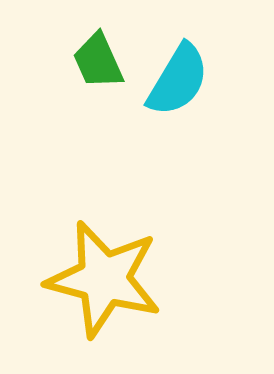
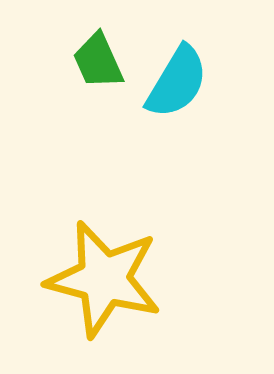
cyan semicircle: moved 1 px left, 2 px down
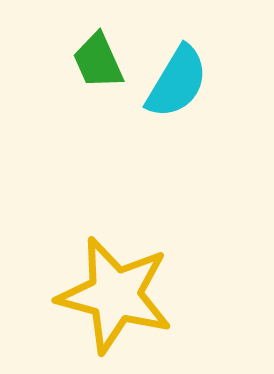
yellow star: moved 11 px right, 16 px down
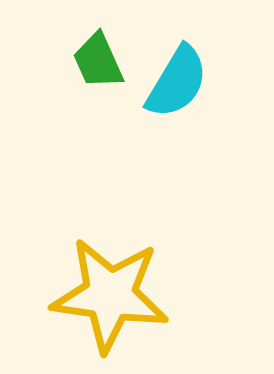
yellow star: moved 5 px left; rotated 7 degrees counterclockwise
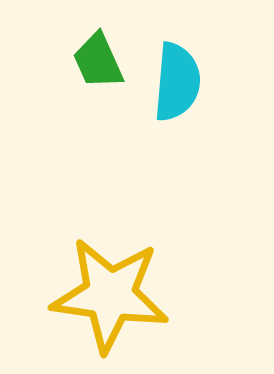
cyan semicircle: rotated 26 degrees counterclockwise
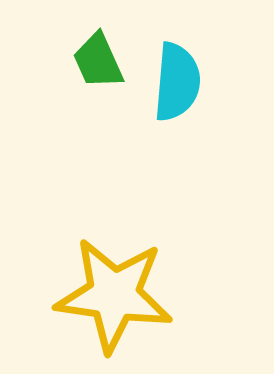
yellow star: moved 4 px right
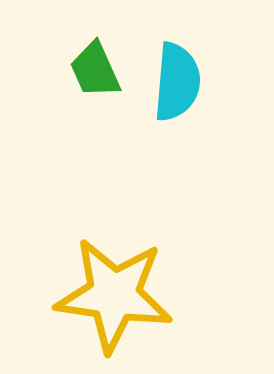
green trapezoid: moved 3 px left, 9 px down
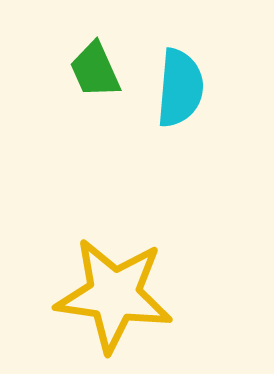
cyan semicircle: moved 3 px right, 6 px down
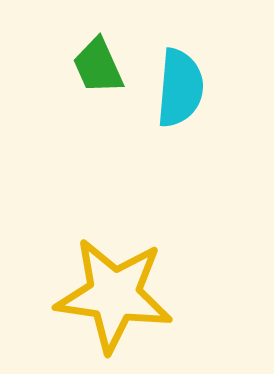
green trapezoid: moved 3 px right, 4 px up
